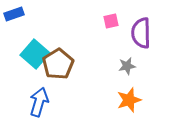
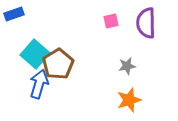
purple semicircle: moved 5 px right, 10 px up
blue arrow: moved 18 px up
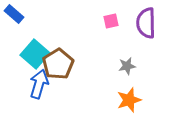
blue rectangle: rotated 60 degrees clockwise
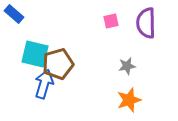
cyan square: rotated 28 degrees counterclockwise
brown pentagon: rotated 16 degrees clockwise
blue arrow: moved 5 px right
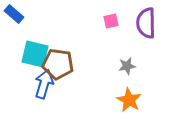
brown pentagon: rotated 24 degrees clockwise
orange star: rotated 25 degrees counterclockwise
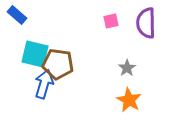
blue rectangle: moved 3 px right, 1 px down
gray star: moved 2 px down; rotated 24 degrees counterclockwise
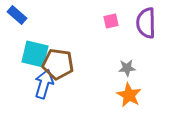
gray star: rotated 30 degrees clockwise
orange star: moved 5 px up
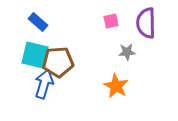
blue rectangle: moved 21 px right, 7 px down
cyan square: moved 1 px down
brown pentagon: moved 2 px up; rotated 12 degrees counterclockwise
gray star: moved 16 px up
orange star: moved 13 px left, 9 px up
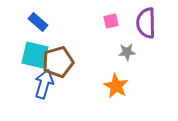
brown pentagon: rotated 12 degrees counterclockwise
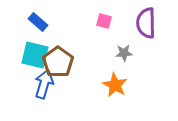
pink square: moved 7 px left; rotated 28 degrees clockwise
gray star: moved 3 px left, 1 px down
brown pentagon: rotated 20 degrees counterclockwise
orange star: moved 1 px left, 1 px up
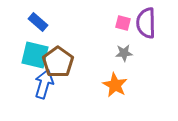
pink square: moved 19 px right, 2 px down
